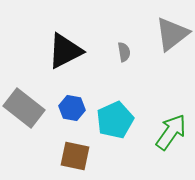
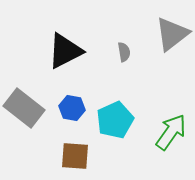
brown square: rotated 8 degrees counterclockwise
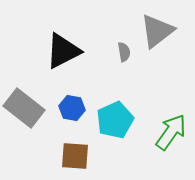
gray triangle: moved 15 px left, 3 px up
black triangle: moved 2 px left
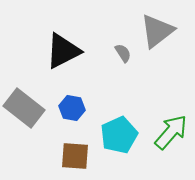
gray semicircle: moved 1 px left, 1 px down; rotated 24 degrees counterclockwise
cyan pentagon: moved 4 px right, 15 px down
green arrow: rotated 6 degrees clockwise
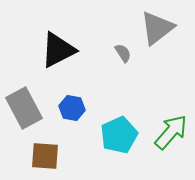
gray triangle: moved 3 px up
black triangle: moved 5 px left, 1 px up
gray rectangle: rotated 24 degrees clockwise
brown square: moved 30 px left
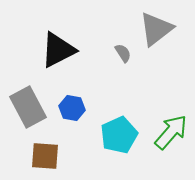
gray triangle: moved 1 px left, 1 px down
gray rectangle: moved 4 px right, 1 px up
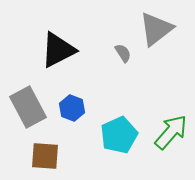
blue hexagon: rotated 10 degrees clockwise
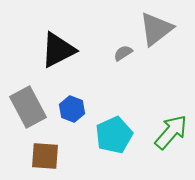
gray semicircle: rotated 90 degrees counterclockwise
blue hexagon: moved 1 px down
cyan pentagon: moved 5 px left
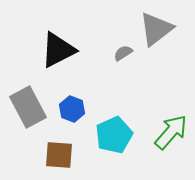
brown square: moved 14 px right, 1 px up
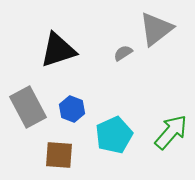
black triangle: rotated 9 degrees clockwise
